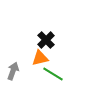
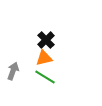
orange triangle: moved 4 px right
green line: moved 8 px left, 3 px down
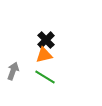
orange triangle: moved 3 px up
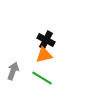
black cross: rotated 18 degrees counterclockwise
green line: moved 3 px left, 1 px down
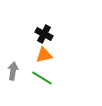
black cross: moved 2 px left, 6 px up
gray arrow: rotated 12 degrees counterclockwise
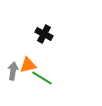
orange triangle: moved 16 px left, 10 px down
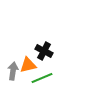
black cross: moved 17 px down
green line: rotated 55 degrees counterclockwise
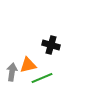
black cross: moved 7 px right, 6 px up; rotated 12 degrees counterclockwise
gray arrow: moved 1 px left, 1 px down
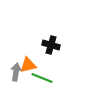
gray arrow: moved 4 px right
green line: rotated 45 degrees clockwise
